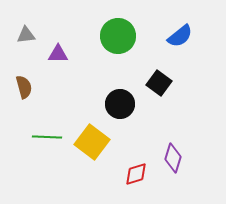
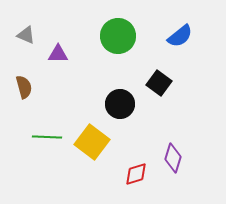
gray triangle: rotated 30 degrees clockwise
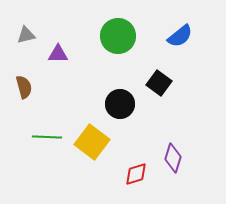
gray triangle: rotated 36 degrees counterclockwise
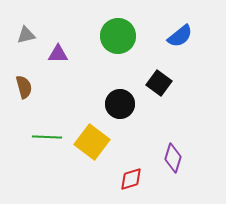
red diamond: moved 5 px left, 5 px down
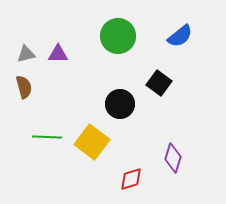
gray triangle: moved 19 px down
